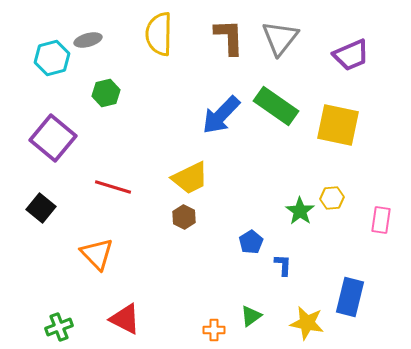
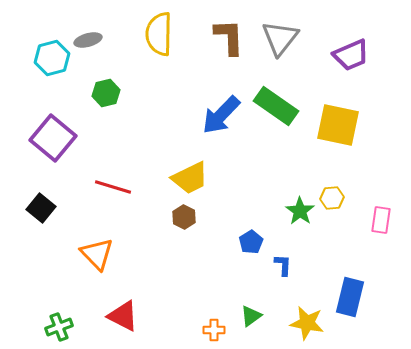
red triangle: moved 2 px left, 3 px up
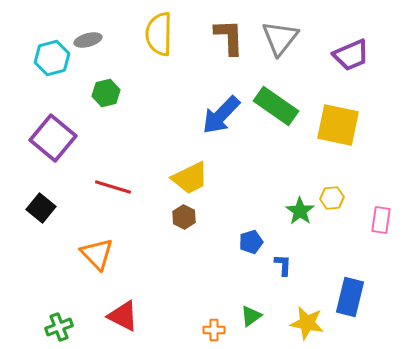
blue pentagon: rotated 15 degrees clockwise
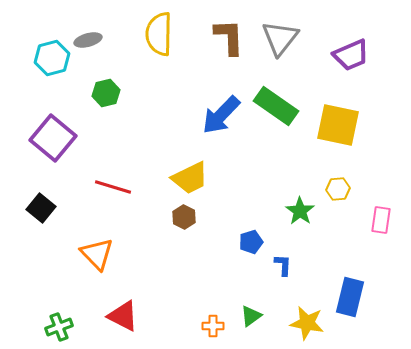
yellow hexagon: moved 6 px right, 9 px up
orange cross: moved 1 px left, 4 px up
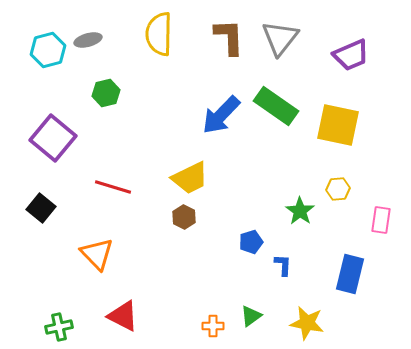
cyan hexagon: moved 4 px left, 8 px up
blue rectangle: moved 23 px up
green cross: rotated 8 degrees clockwise
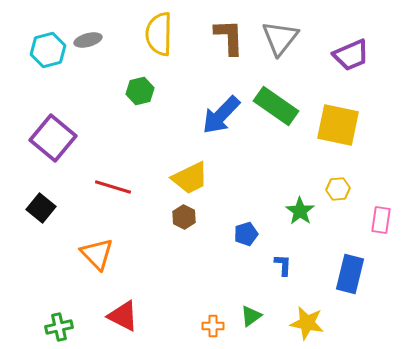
green hexagon: moved 34 px right, 2 px up
blue pentagon: moved 5 px left, 8 px up
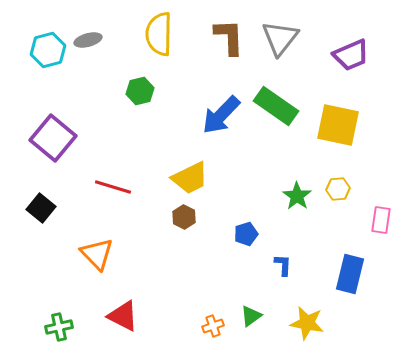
green star: moved 3 px left, 15 px up
orange cross: rotated 20 degrees counterclockwise
